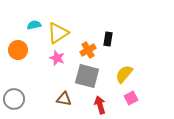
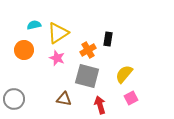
orange circle: moved 6 px right
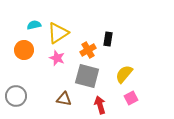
gray circle: moved 2 px right, 3 px up
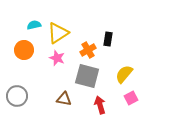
gray circle: moved 1 px right
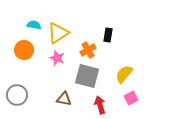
cyan semicircle: rotated 24 degrees clockwise
black rectangle: moved 4 px up
gray circle: moved 1 px up
